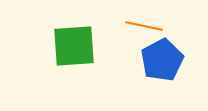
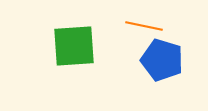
blue pentagon: rotated 27 degrees counterclockwise
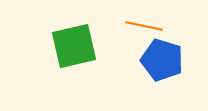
green square: rotated 9 degrees counterclockwise
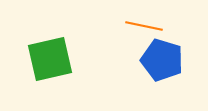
green square: moved 24 px left, 13 px down
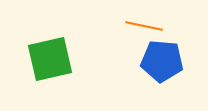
blue pentagon: moved 1 px down; rotated 12 degrees counterclockwise
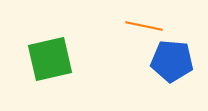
blue pentagon: moved 10 px right
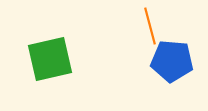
orange line: moved 6 px right; rotated 63 degrees clockwise
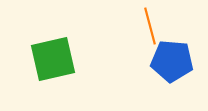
green square: moved 3 px right
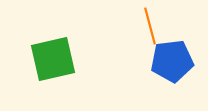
blue pentagon: rotated 12 degrees counterclockwise
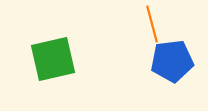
orange line: moved 2 px right, 2 px up
